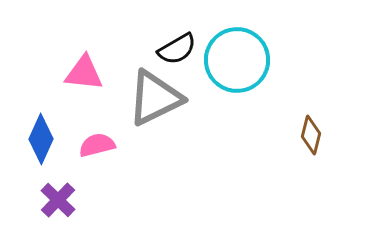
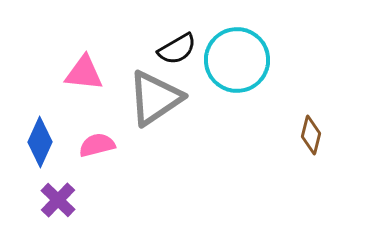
gray triangle: rotated 8 degrees counterclockwise
blue diamond: moved 1 px left, 3 px down
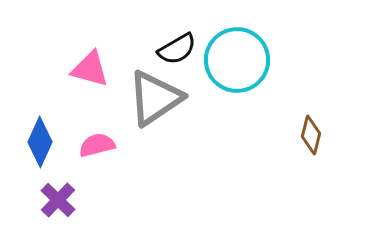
pink triangle: moved 6 px right, 4 px up; rotated 9 degrees clockwise
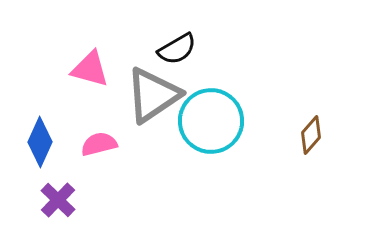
cyan circle: moved 26 px left, 61 px down
gray triangle: moved 2 px left, 3 px up
brown diamond: rotated 27 degrees clockwise
pink semicircle: moved 2 px right, 1 px up
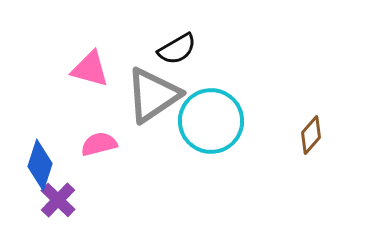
blue diamond: moved 23 px down; rotated 6 degrees counterclockwise
